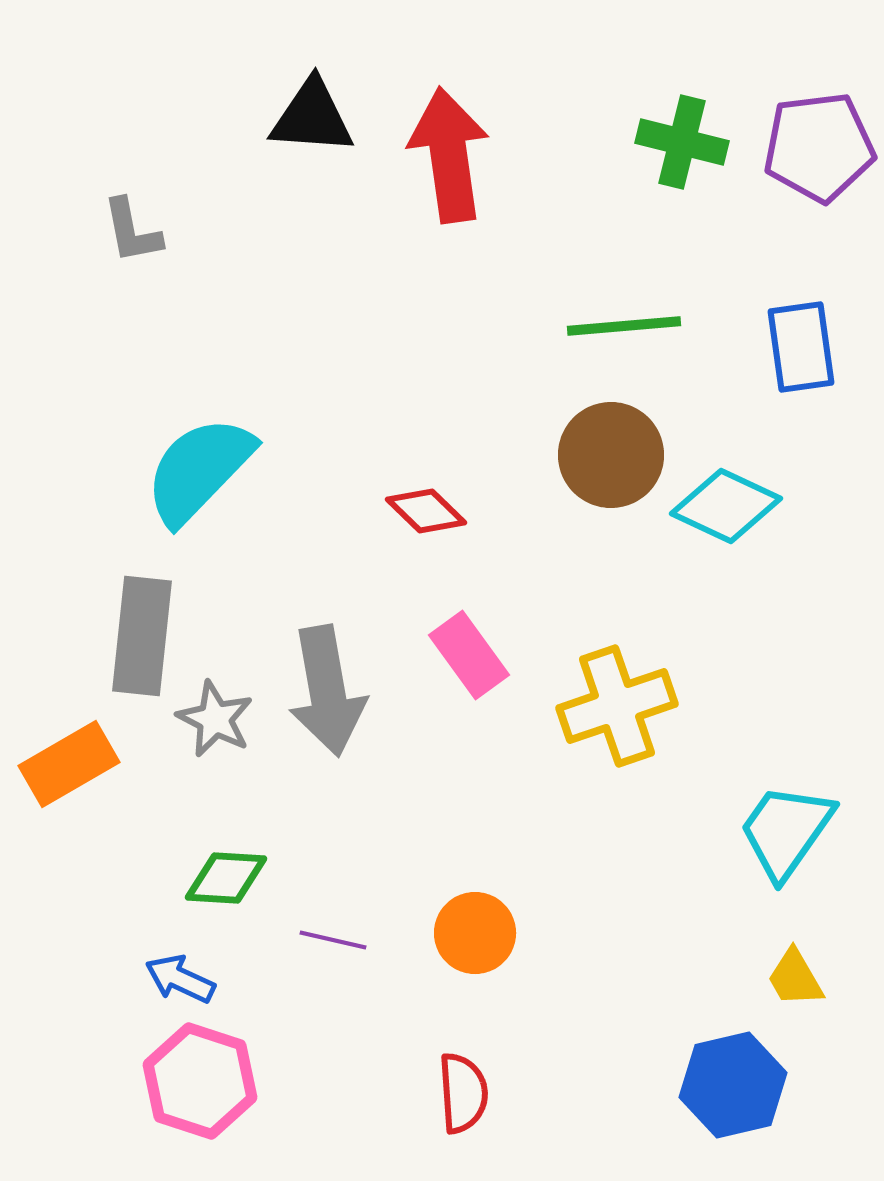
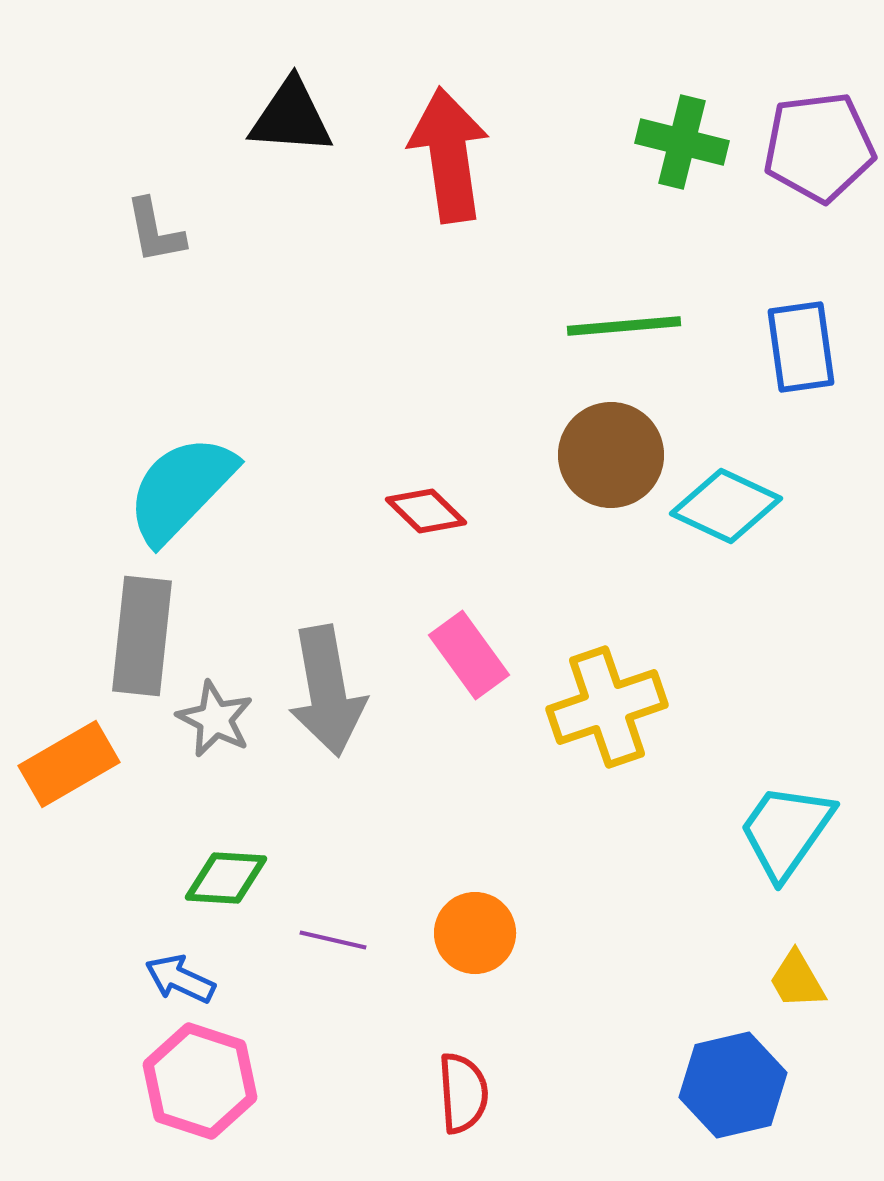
black triangle: moved 21 px left
gray L-shape: moved 23 px right
cyan semicircle: moved 18 px left, 19 px down
yellow cross: moved 10 px left, 1 px down
yellow trapezoid: moved 2 px right, 2 px down
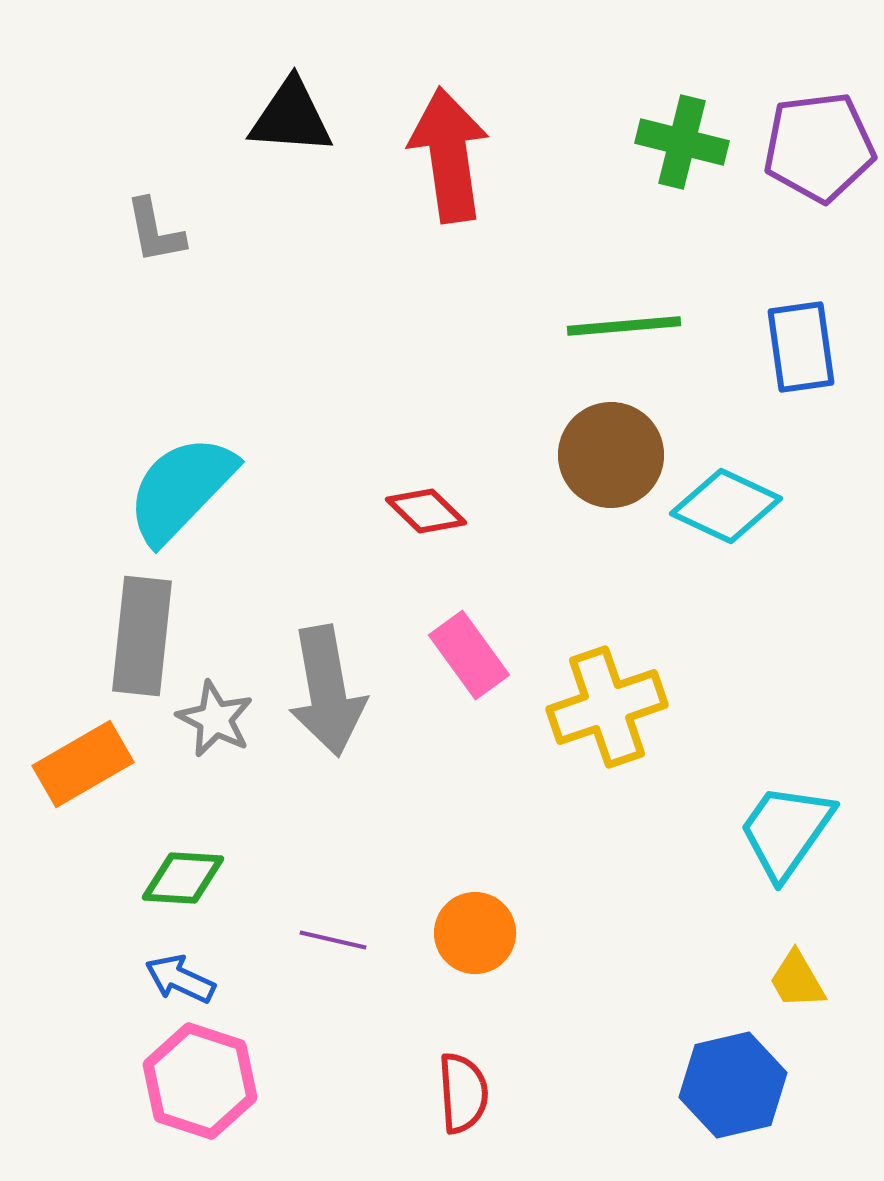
orange rectangle: moved 14 px right
green diamond: moved 43 px left
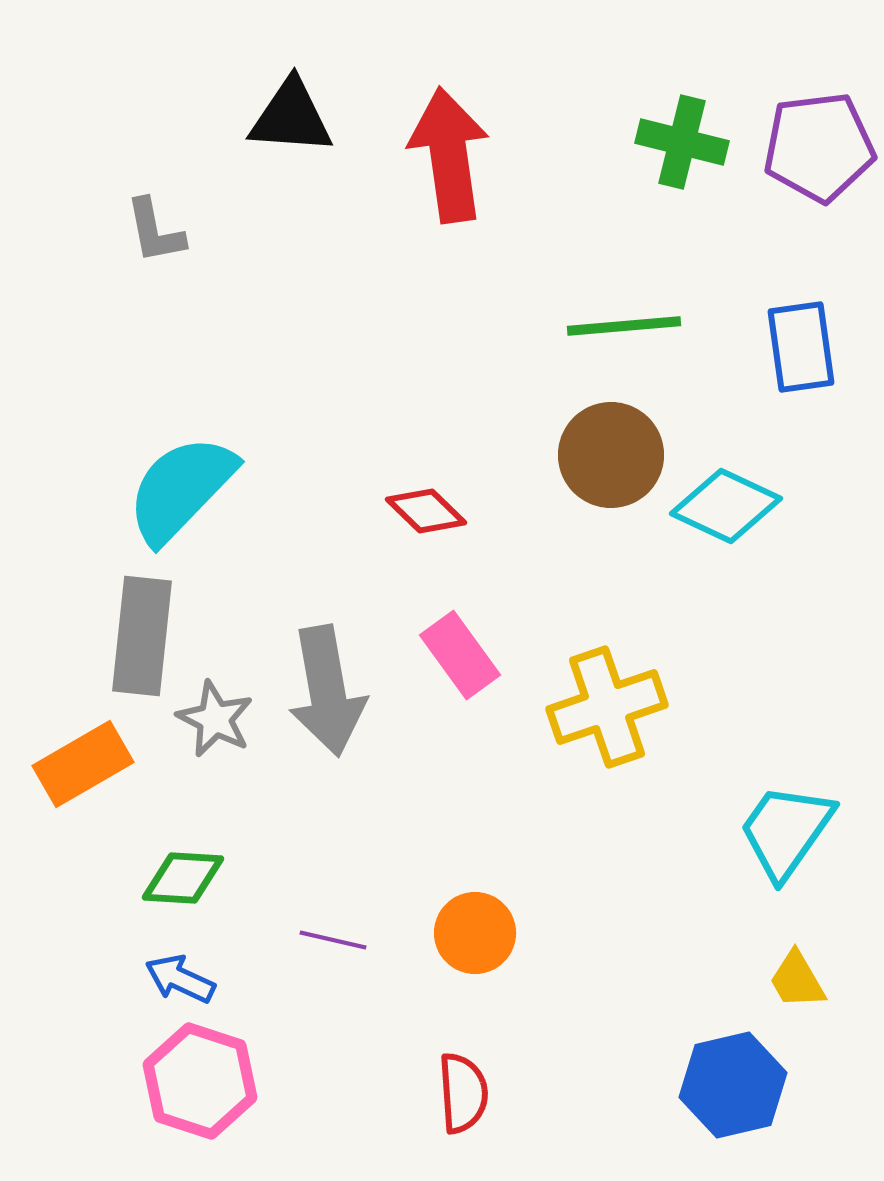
pink rectangle: moved 9 px left
